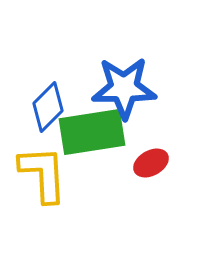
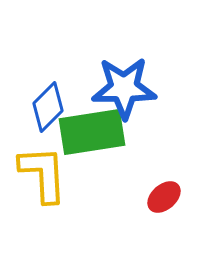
red ellipse: moved 13 px right, 34 px down; rotated 12 degrees counterclockwise
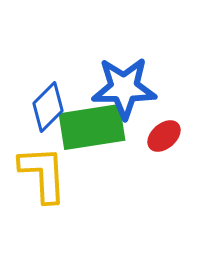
green rectangle: moved 5 px up
red ellipse: moved 61 px up
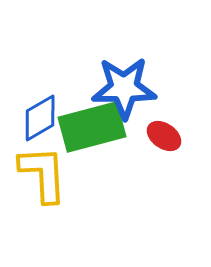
blue diamond: moved 8 px left, 11 px down; rotated 15 degrees clockwise
green rectangle: rotated 6 degrees counterclockwise
red ellipse: rotated 76 degrees clockwise
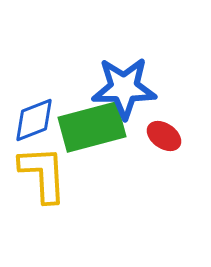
blue diamond: moved 6 px left, 2 px down; rotated 9 degrees clockwise
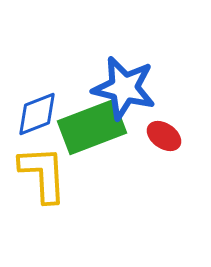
blue star: rotated 14 degrees clockwise
blue diamond: moved 3 px right, 6 px up
green rectangle: rotated 6 degrees counterclockwise
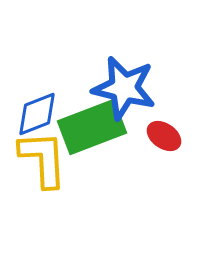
yellow L-shape: moved 15 px up
